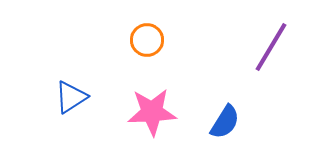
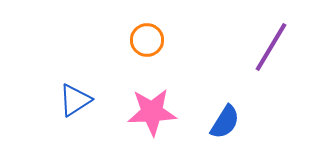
blue triangle: moved 4 px right, 3 px down
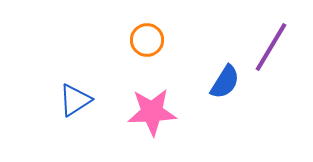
blue semicircle: moved 40 px up
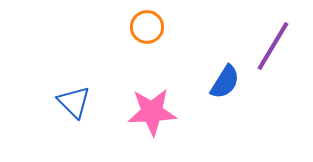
orange circle: moved 13 px up
purple line: moved 2 px right, 1 px up
blue triangle: moved 1 px left, 2 px down; rotated 42 degrees counterclockwise
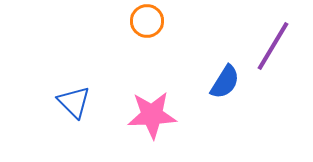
orange circle: moved 6 px up
pink star: moved 3 px down
